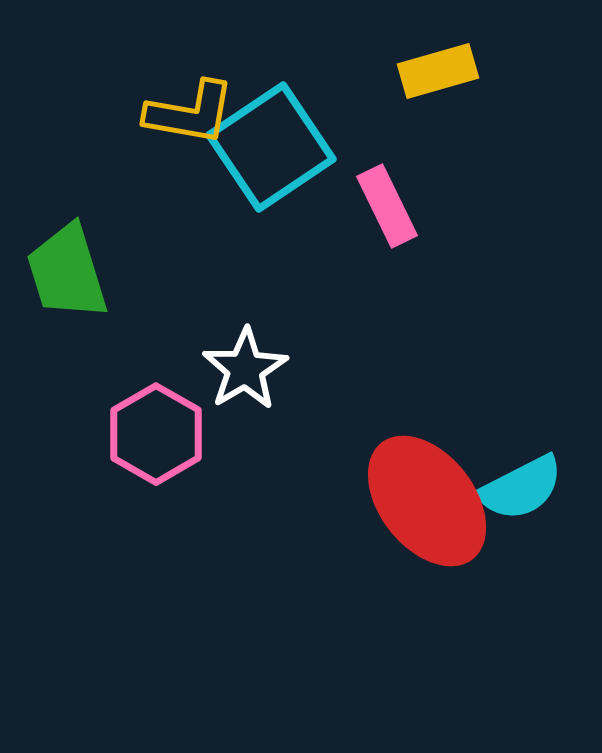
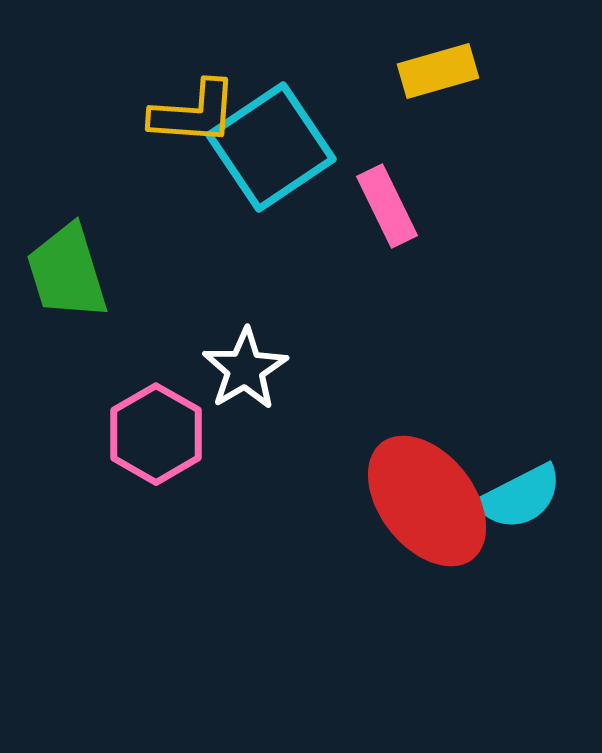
yellow L-shape: moved 4 px right; rotated 6 degrees counterclockwise
cyan semicircle: moved 1 px left, 9 px down
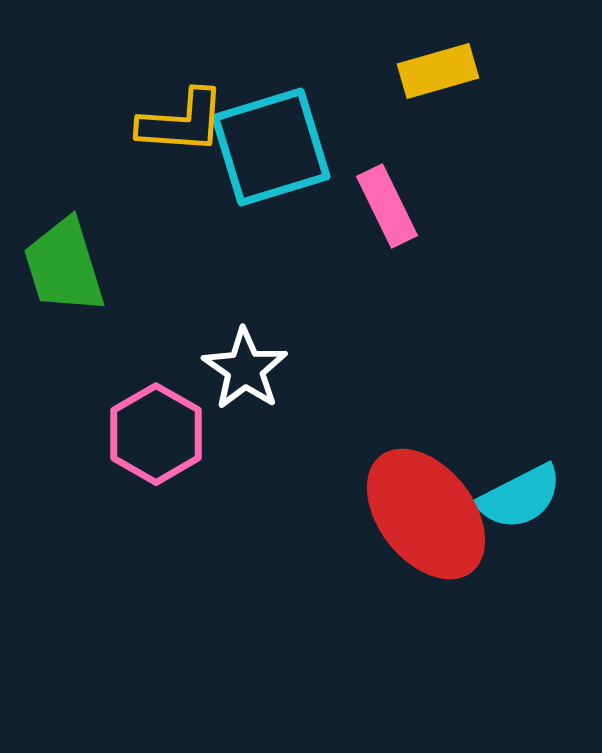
yellow L-shape: moved 12 px left, 9 px down
cyan square: rotated 17 degrees clockwise
green trapezoid: moved 3 px left, 6 px up
white star: rotated 6 degrees counterclockwise
red ellipse: moved 1 px left, 13 px down
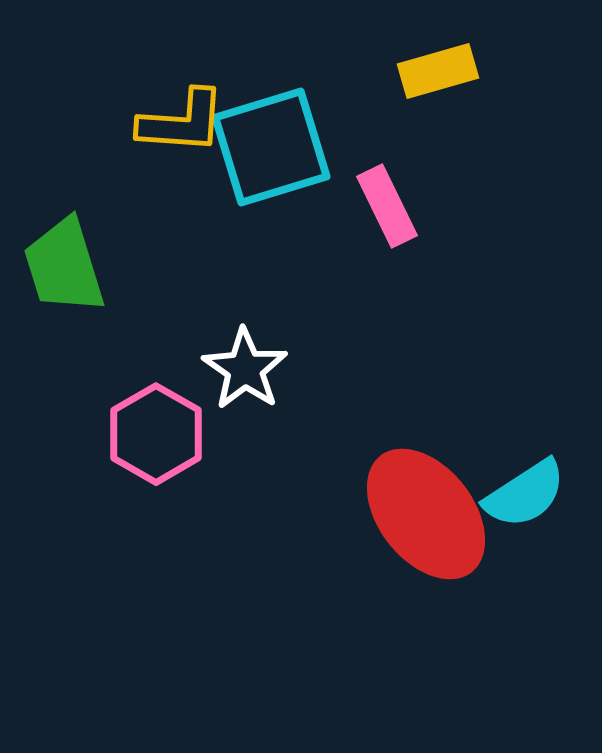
cyan semicircle: moved 5 px right, 3 px up; rotated 6 degrees counterclockwise
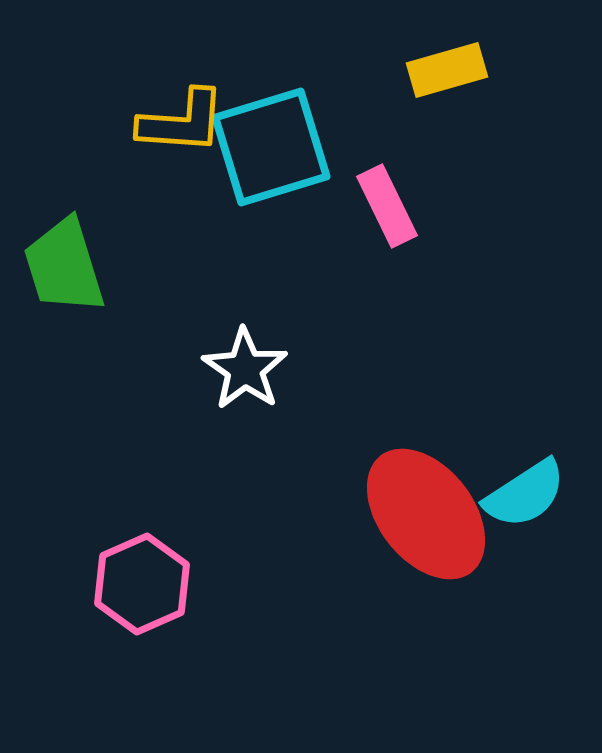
yellow rectangle: moved 9 px right, 1 px up
pink hexagon: moved 14 px left, 150 px down; rotated 6 degrees clockwise
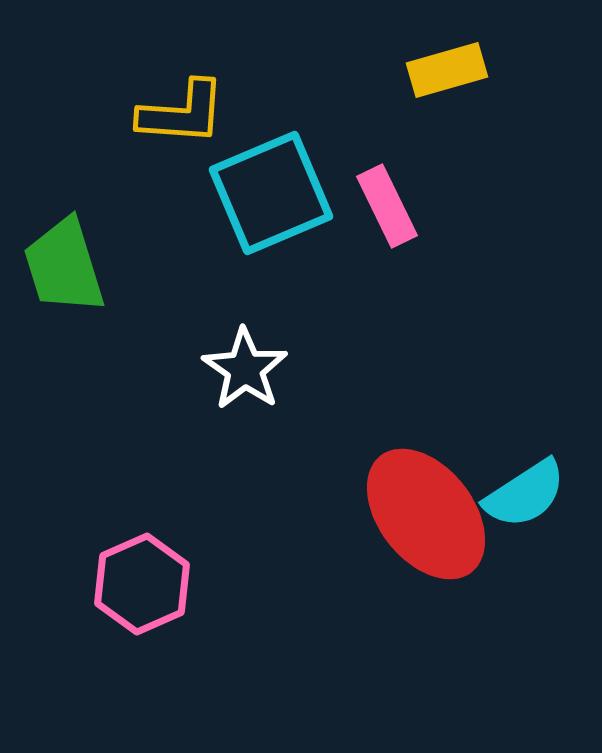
yellow L-shape: moved 9 px up
cyan square: moved 46 px down; rotated 6 degrees counterclockwise
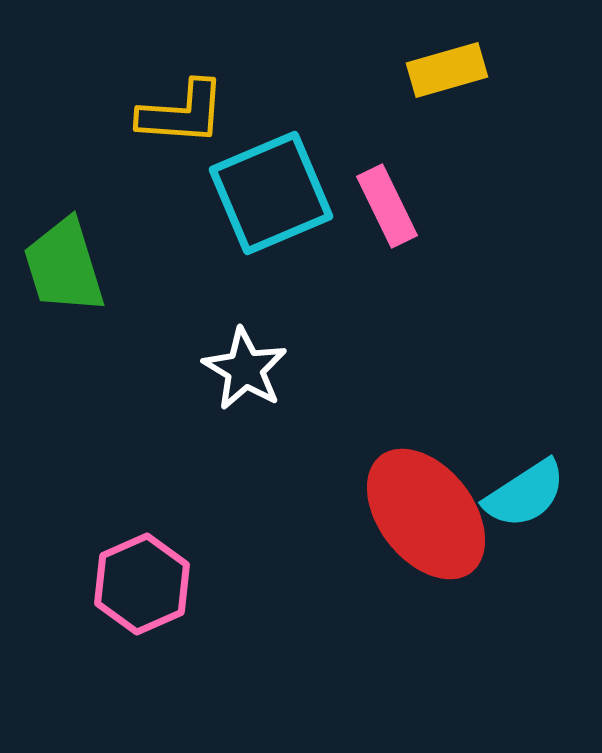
white star: rotated 4 degrees counterclockwise
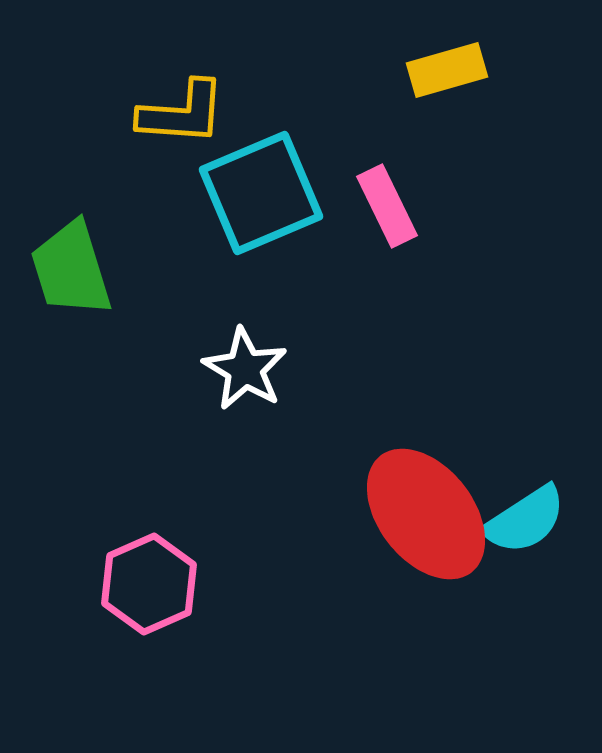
cyan square: moved 10 px left
green trapezoid: moved 7 px right, 3 px down
cyan semicircle: moved 26 px down
pink hexagon: moved 7 px right
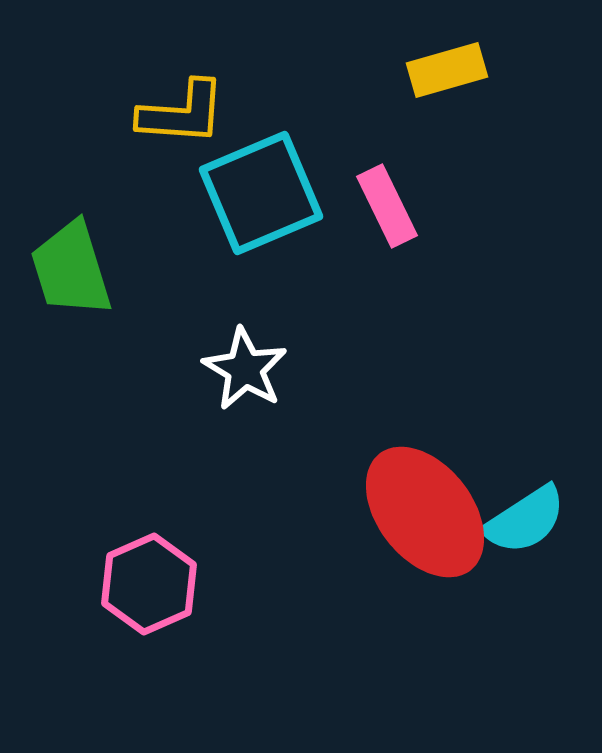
red ellipse: moved 1 px left, 2 px up
